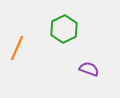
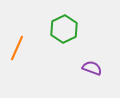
purple semicircle: moved 3 px right, 1 px up
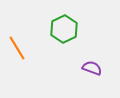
orange line: rotated 55 degrees counterclockwise
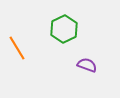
purple semicircle: moved 5 px left, 3 px up
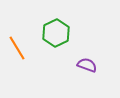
green hexagon: moved 8 px left, 4 px down
